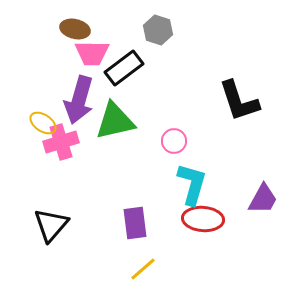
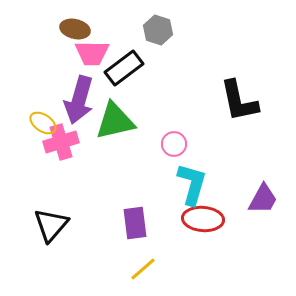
black L-shape: rotated 6 degrees clockwise
pink circle: moved 3 px down
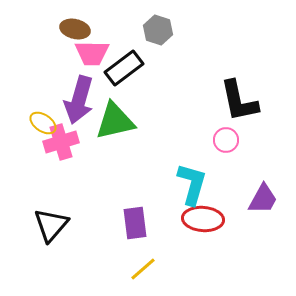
pink circle: moved 52 px right, 4 px up
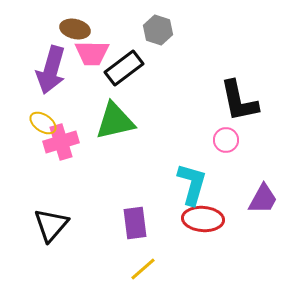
purple arrow: moved 28 px left, 30 px up
